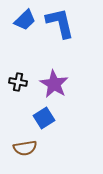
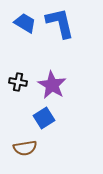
blue trapezoid: moved 3 px down; rotated 105 degrees counterclockwise
purple star: moved 2 px left, 1 px down
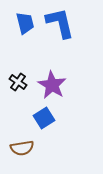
blue trapezoid: rotated 45 degrees clockwise
black cross: rotated 24 degrees clockwise
brown semicircle: moved 3 px left
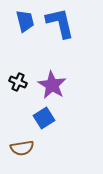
blue trapezoid: moved 2 px up
black cross: rotated 12 degrees counterclockwise
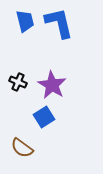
blue L-shape: moved 1 px left
blue square: moved 1 px up
brown semicircle: rotated 45 degrees clockwise
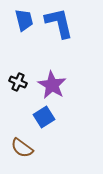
blue trapezoid: moved 1 px left, 1 px up
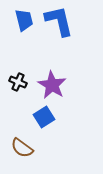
blue L-shape: moved 2 px up
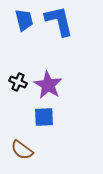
purple star: moved 4 px left
blue square: rotated 30 degrees clockwise
brown semicircle: moved 2 px down
